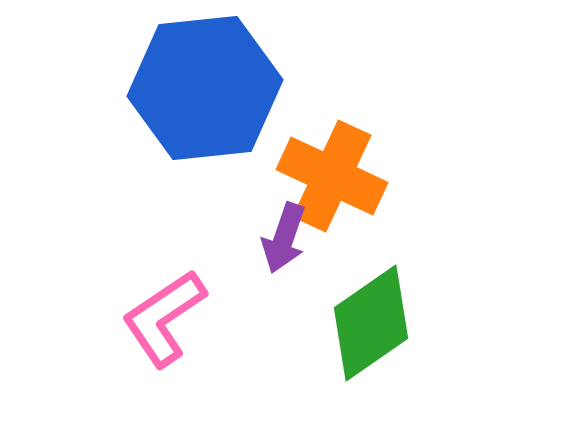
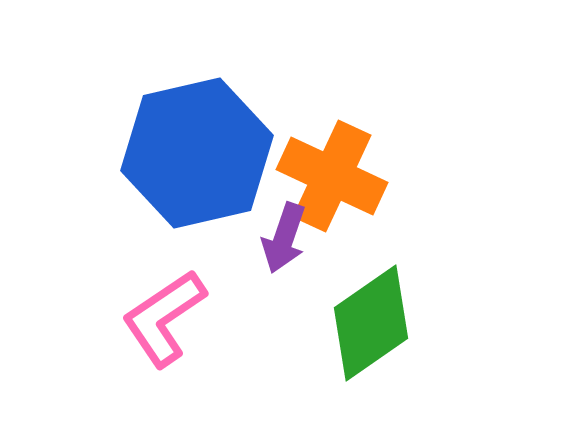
blue hexagon: moved 8 px left, 65 px down; rotated 7 degrees counterclockwise
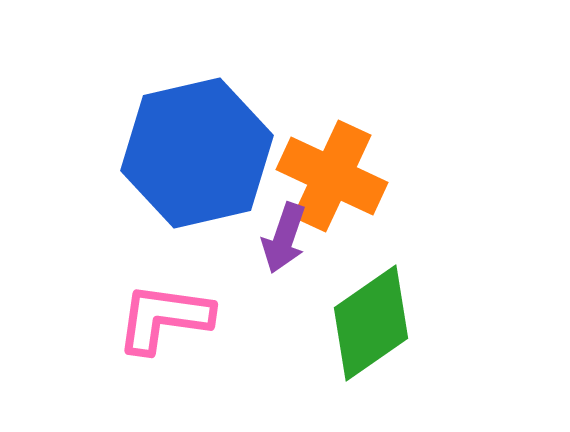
pink L-shape: rotated 42 degrees clockwise
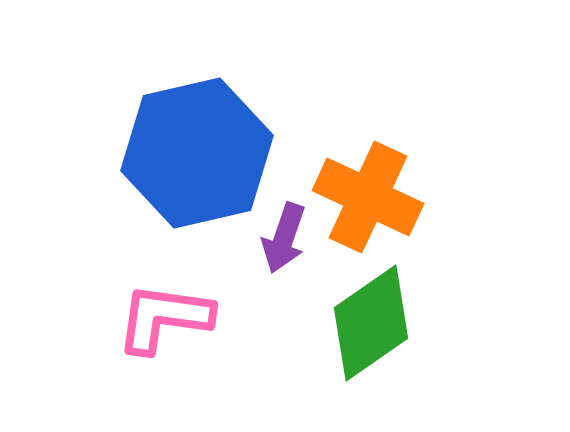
orange cross: moved 36 px right, 21 px down
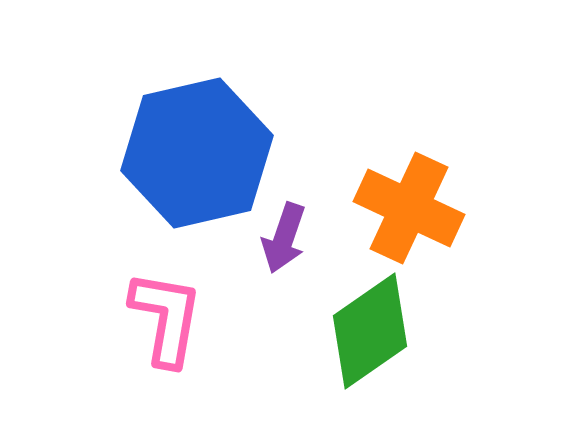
orange cross: moved 41 px right, 11 px down
pink L-shape: moved 2 px right; rotated 92 degrees clockwise
green diamond: moved 1 px left, 8 px down
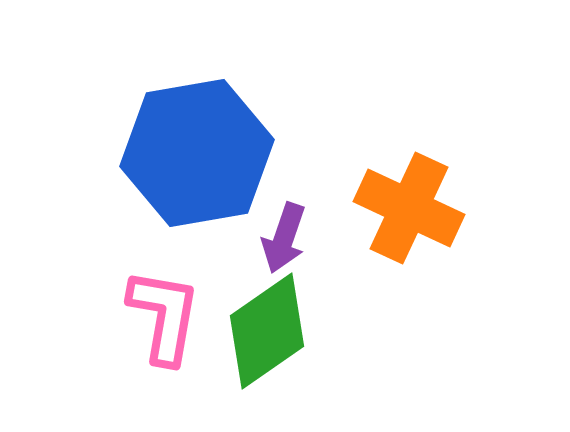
blue hexagon: rotated 3 degrees clockwise
pink L-shape: moved 2 px left, 2 px up
green diamond: moved 103 px left
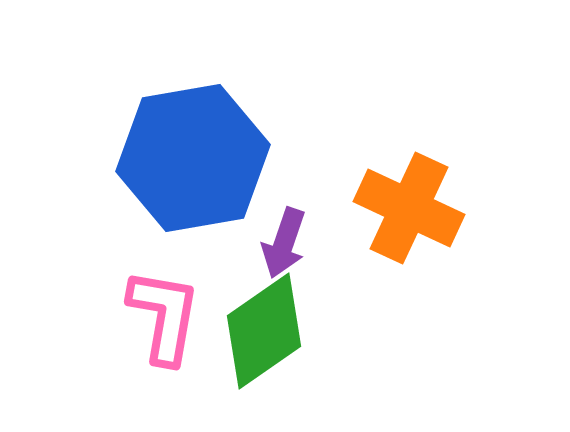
blue hexagon: moved 4 px left, 5 px down
purple arrow: moved 5 px down
green diamond: moved 3 px left
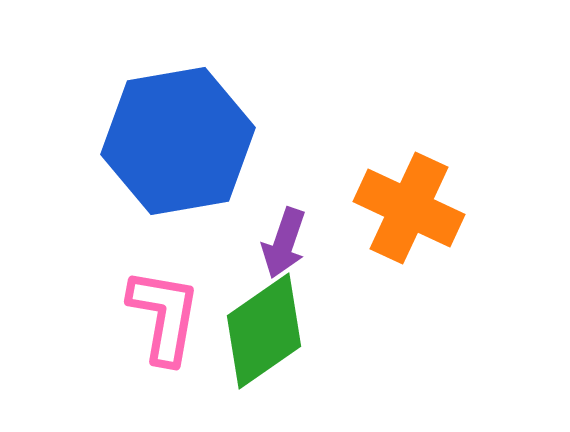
blue hexagon: moved 15 px left, 17 px up
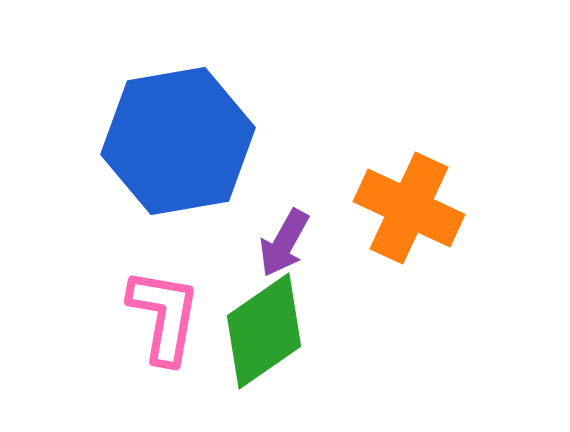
purple arrow: rotated 10 degrees clockwise
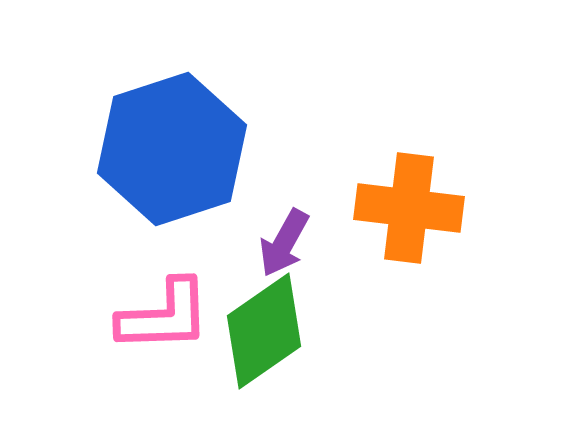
blue hexagon: moved 6 px left, 8 px down; rotated 8 degrees counterclockwise
orange cross: rotated 18 degrees counterclockwise
pink L-shape: rotated 78 degrees clockwise
